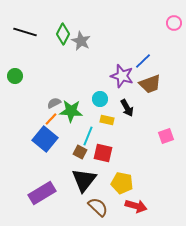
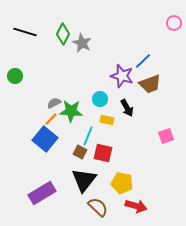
gray star: moved 1 px right, 2 px down
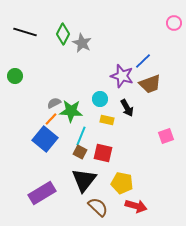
cyan line: moved 7 px left
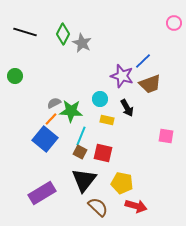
pink square: rotated 28 degrees clockwise
